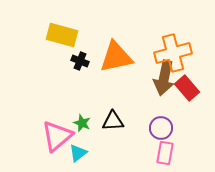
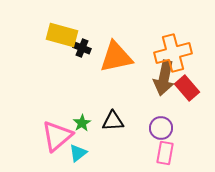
black cross: moved 2 px right, 13 px up
green star: rotated 18 degrees clockwise
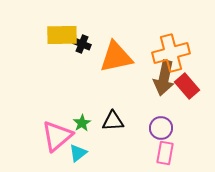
yellow rectangle: rotated 16 degrees counterclockwise
black cross: moved 4 px up
orange cross: moved 2 px left
red rectangle: moved 2 px up
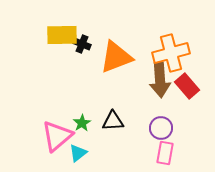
orange triangle: rotated 9 degrees counterclockwise
brown arrow: moved 4 px left, 2 px down; rotated 16 degrees counterclockwise
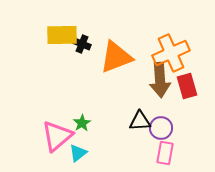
orange cross: rotated 9 degrees counterclockwise
red rectangle: rotated 25 degrees clockwise
black triangle: moved 27 px right
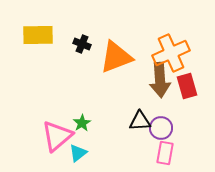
yellow rectangle: moved 24 px left
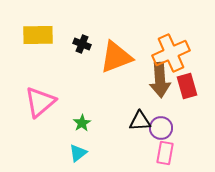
pink triangle: moved 17 px left, 34 px up
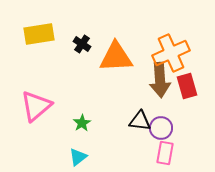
yellow rectangle: moved 1 px right, 1 px up; rotated 8 degrees counterclockwise
black cross: rotated 12 degrees clockwise
orange triangle: rotated 18 degrees clockwise
pink triangle: moved 4 px left, 4 px down
black triangle: rotated 10 degrees clockwise
cyan triangle: moved 4 px down
